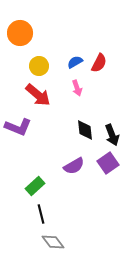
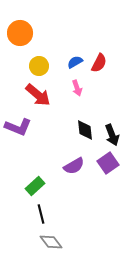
gray diamond: moved 2 px left
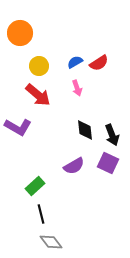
red semicircle: rotated 30 degrees clockwise
purple L-shape: rotated 8 degrees clockwise
purple square: rotated 30 degrees counterclockwise
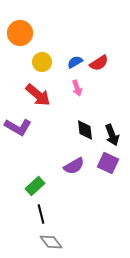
yellow circle: moved 3 px right, 4 px up
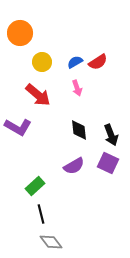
red semicircle: moved 1 px left, 1 px up
black diamond: moved 6 px left
black arrow: moved 1 px left
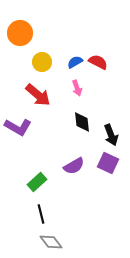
red semicircle: rotated 120 degrees counterclockwise
black diamond: moved 3 px right, 8 px up
green rectangle: moved 2 px right, 4 px up
